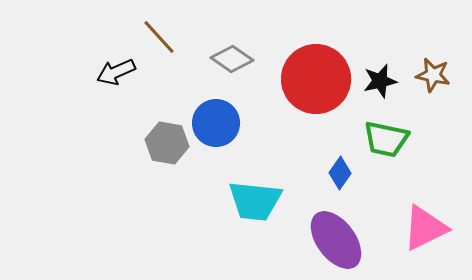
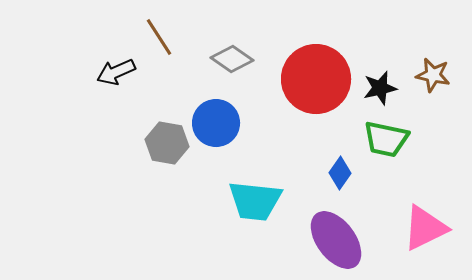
brown line: rotated 9 degrees clockwise
black star: moved 7 px down
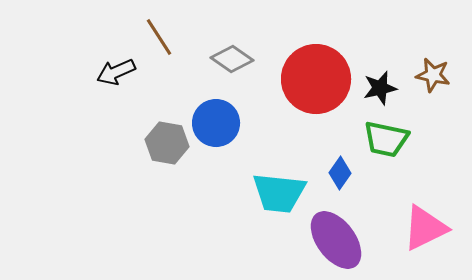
cyan trapezoid: moved 24 px right, 8 px up
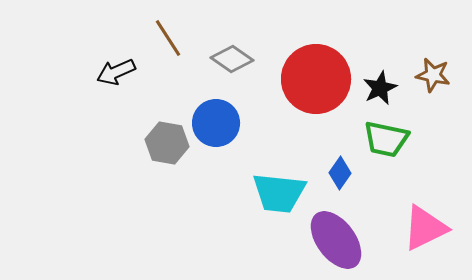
brown line: moved 9 px right, 1 px down
black star: rotated 12 degrees counterclockwise
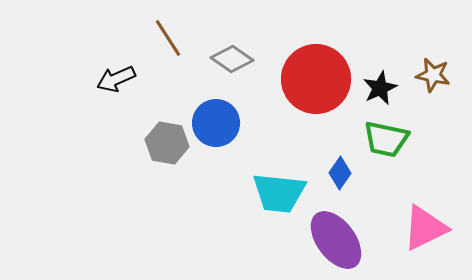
black arrow: moved 7 px down
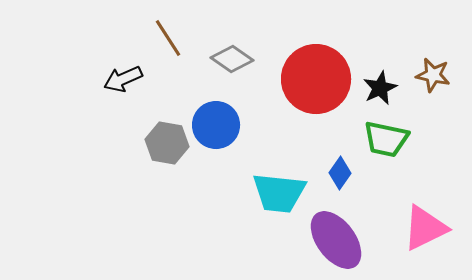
black arrow: moved 7 px right
blue circle: moved 2 px down
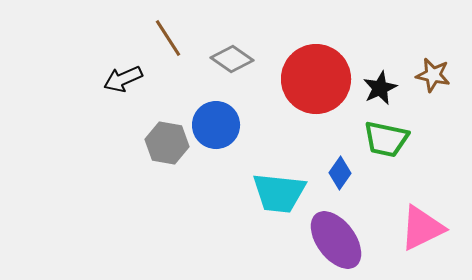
pink triangle: moved 3 px left
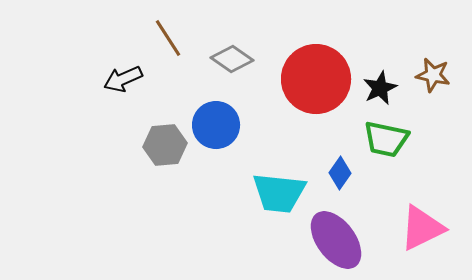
gray hexagon: moved 2 px left, 2 px down; rotated 15 degrees counterclockwise
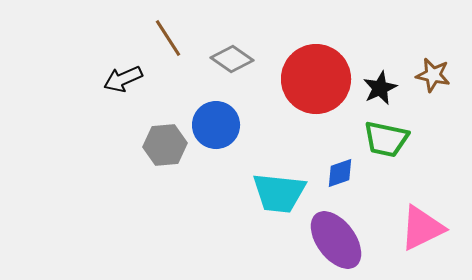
blue diamond: rotated 36 degrees clockwise
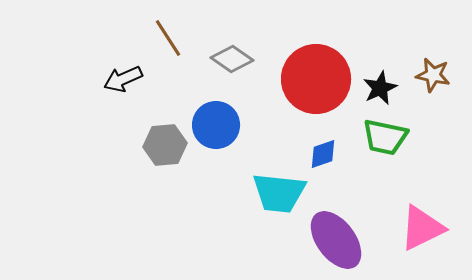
green trapezoid: moved 1 px left, 2 px up
blue diamond: moved 17 px left, 19 px up
